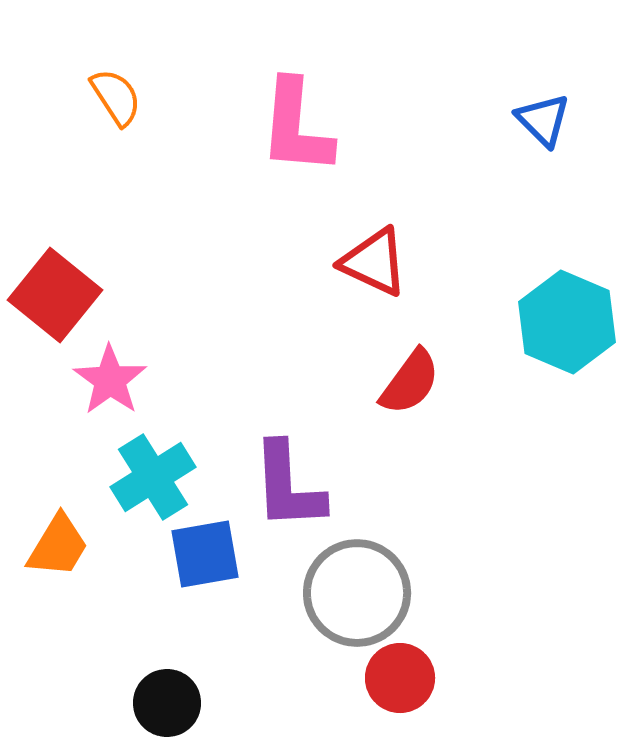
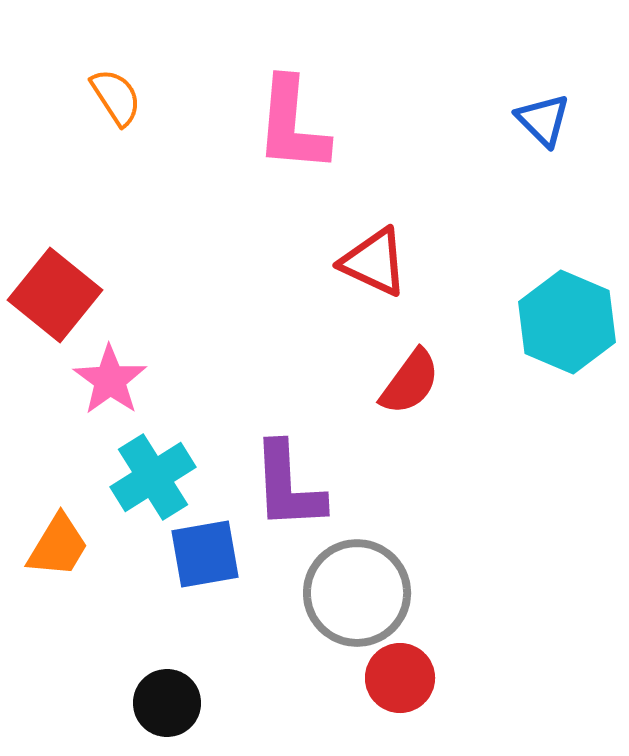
pink L-shape: moved 4 px left, 2 px up
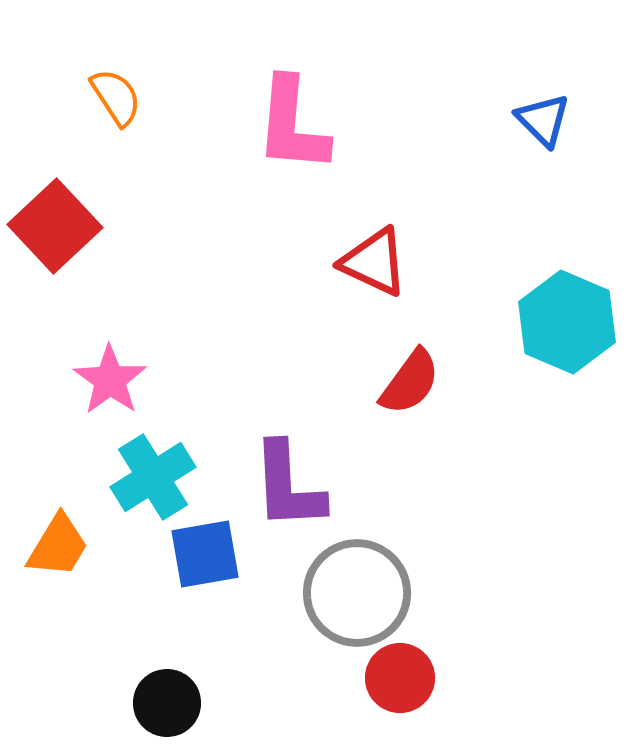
red square: moved 69 px up; rotated 8 degrees clockwise
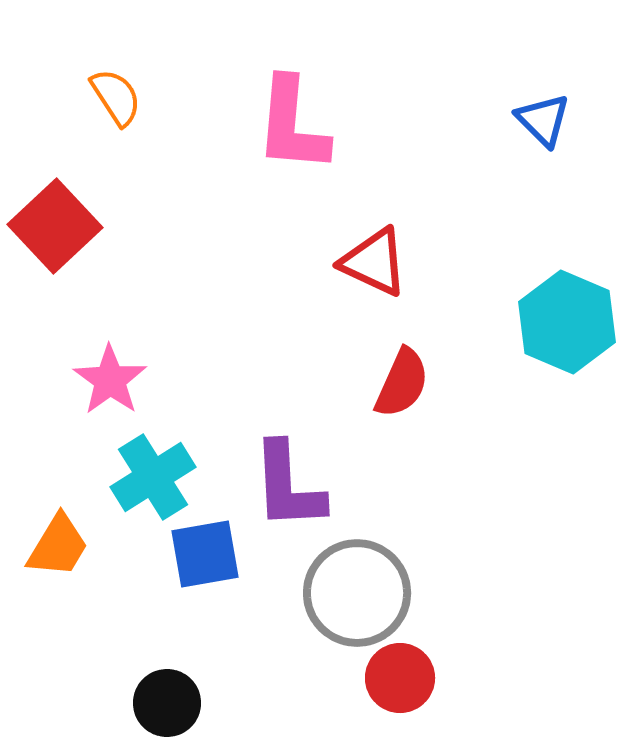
red semicircle: moved 8 px left, 1 px down; rotated 12 degrees counterclockwise
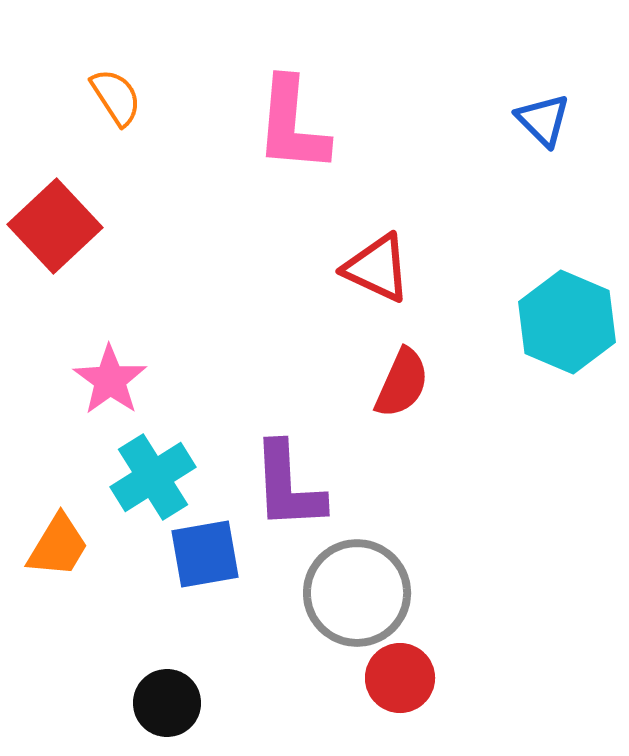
red triangle: moved 3 px right, 6 px down
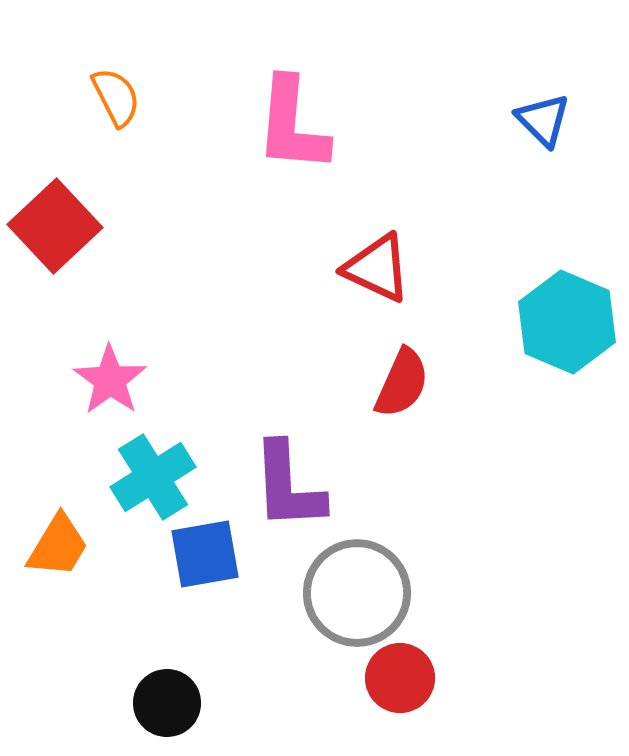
orange semicircle: rotated 6 degrees clockwise
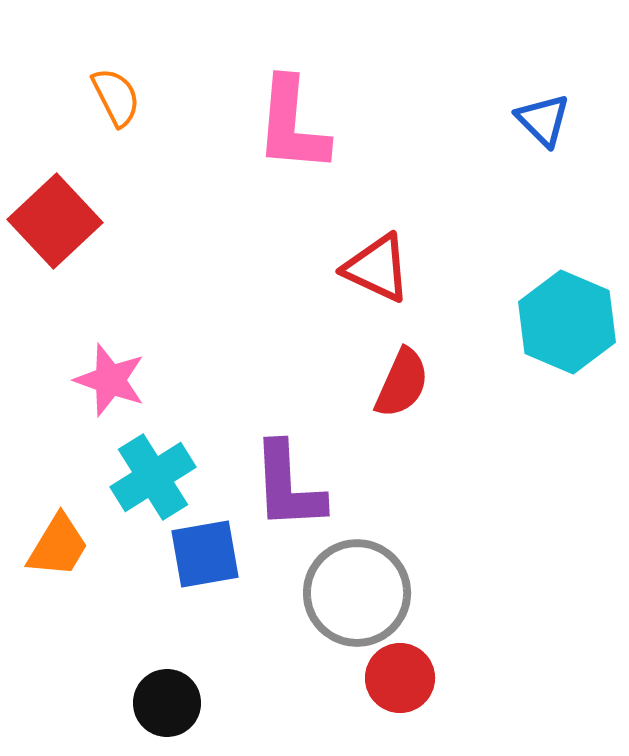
red square: moved 5 px up
pink star: rotated 16 degrees counterclockwise
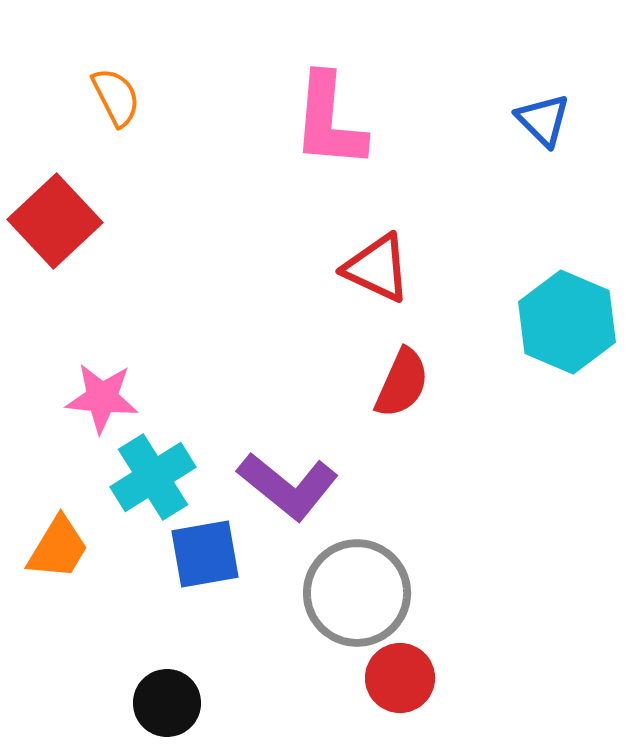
pink L-shape: moved 37 px right, 4 px up
pink star: moved 8 px left, 18 px down; rotated 14 degrees counterclockwise
purple L-shape: rotated 48 degrees counterclockwise
orange trapezoid: moved 2 px down
